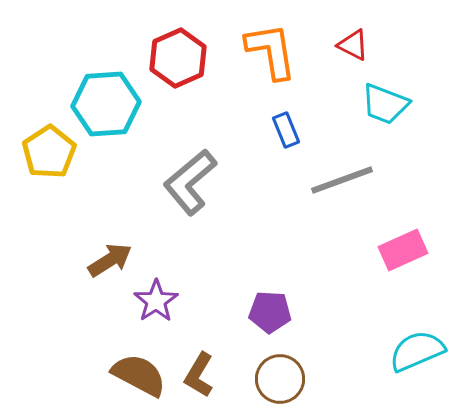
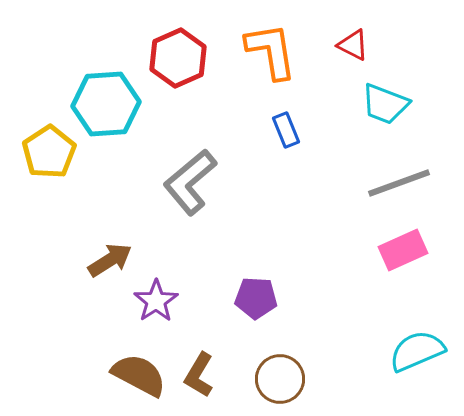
gray line: moved 57 px right, 3 px down
purple pentagon: moved 14 px left, 14 px up
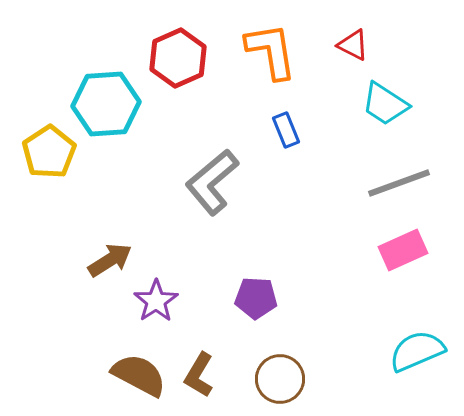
cyan trapezoid: rotated 12 degrees clockwise
gray L-shape: moved 22 px right
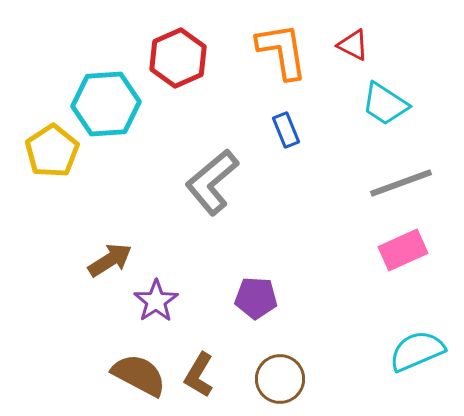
orange L-shape: moved 11 px right
yellow pentagon: moved 3 px right, 1 px up
gray line: moved 2 px right
